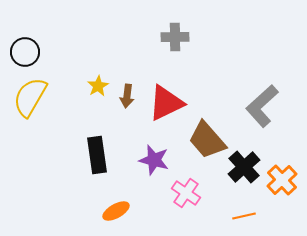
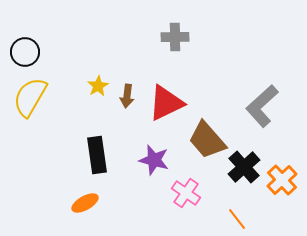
orange ellipse: moved 31 px left, 8 px up
orange line: moved 7 px left, 3 px down; rotated 65 degrees clockwise
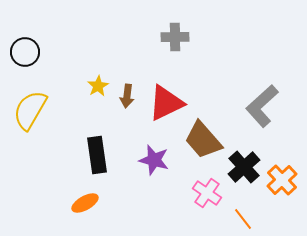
yellow semicircle: moved 13 px down
brown trapezoid: moved 4 px left
pink cross: moved 21 px right
orange line: moved 6 px right
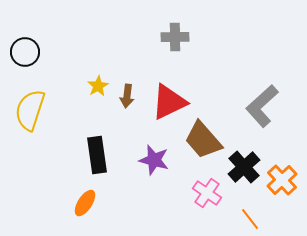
red triangle: moved 3 px right, 1 px up
yellow semicircle: rotated 12 degrees counterclockwise
orange ellipse: rotated 28 degrees counterclockwise
orange line: moved 7 px right
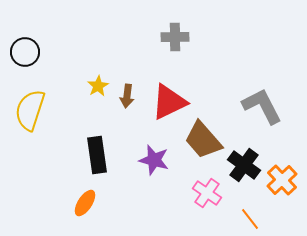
gray L-shape: rotated 105 degrees clockwise
black cross: moved 2 px up; rotated 12 degrees counterclockwise
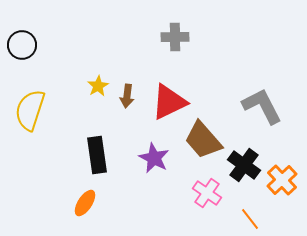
black circle: moved 3 px left, 7 px up
purple star: moved 2 px up; rotated 12 degrees clockwise
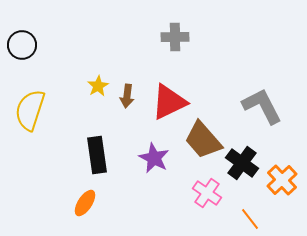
black cross: moved 2 px left, 2 px up
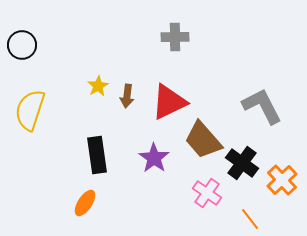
purple star: rotated 8 degrees clockwise
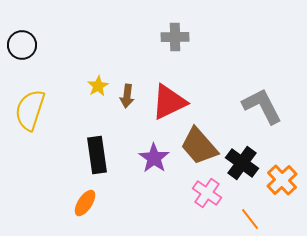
brown trapezoid: moved 4 px left, 6 px down
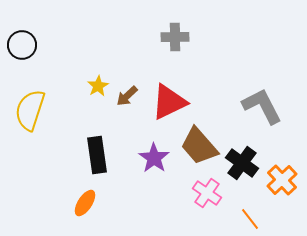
brown arrow: rotated 40 degrees clockwise
